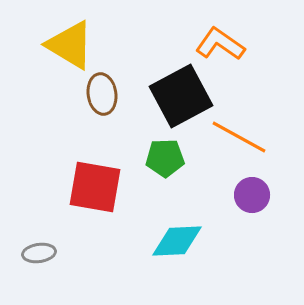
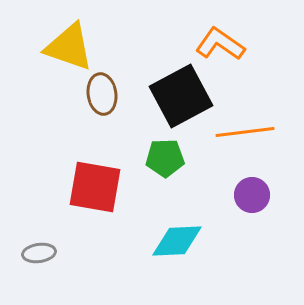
yellow triangle: moved 1 px left, 2 px down; rotated 12 degrees counterclockwise
orange line: moved 6 px right, 5 px up; rotated 36 degrees counterclockwise
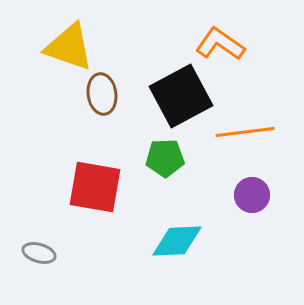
gray ellipse: rotated 24 degrees clockwise
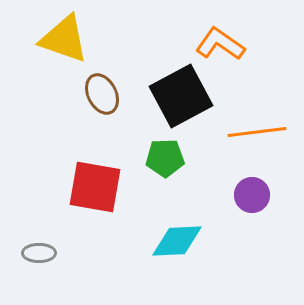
yellow triangle: moved 5 px left, 8 px up
brown ellipse: rotated 18 degrees counterclockwise
orange line: moved 12 px right
gray ellipse: rotated 16 degrees counterclockwise
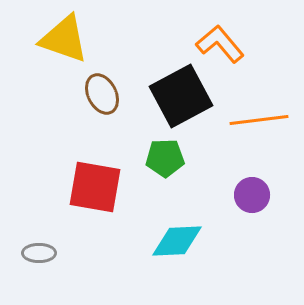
orange L-shape: rotated 15 degrees clockwise
orange line: moved 2 px right, 12 px up
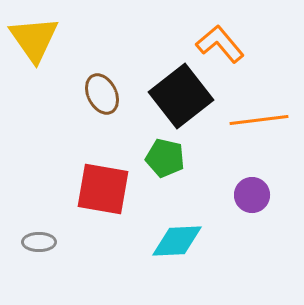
yellow triangle: moved 30 px left; rotated 36 degrees clockwise
black square: rotated 10 degrees counterclockwise
green pentagon: rotated 15 degrees clockwise
red square: moved 8 px right, 2 px down
gray ellipse: moved 11 px up
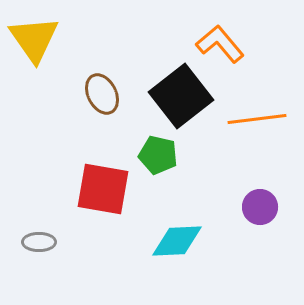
orange line: moved 2 px left, 1 px up
green pentagon: moved 7 px left, 3 px up
purple circle: moved 8 px right, 12 px down
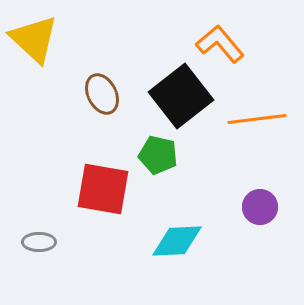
yellow triangle: rotated 12 degrees counterclockwise
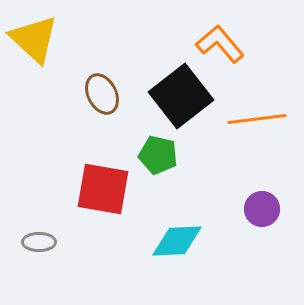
purple circle: moved 2 px right, 2 px down
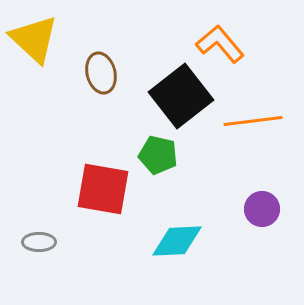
brown ellipse: moved 1 px left, 21 px up; rotated 12 degrees clockwise
orange line: moved 4 px left, 2 px down
